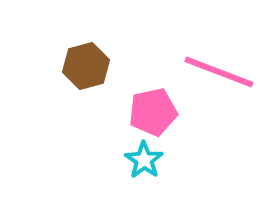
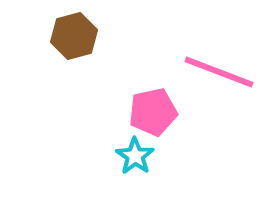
brown hexagon: moved 12 px left, 30 px up
cyan star: moved 9 px left, 4 px up
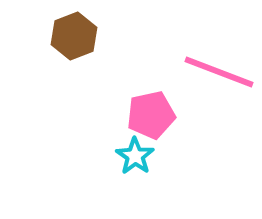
brown hexagon: rotated 6 degrees counterclockwise
pink pentagon: moved 2 px left, 3 px down
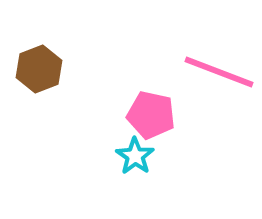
brown hexagon: moved 35 px left, 33 px down
pink pentagon: rotated 24 degrees clockwise
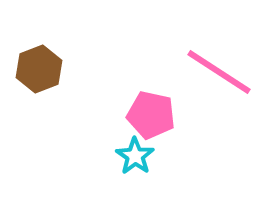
pink line: rotated 12 degrees clockwise
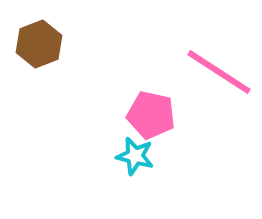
brown hexagon: moved 25 px up
cyan star: rotated 21 degrees counterclockwise
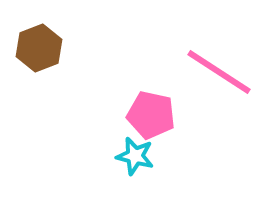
brown hexagon: moved 4 px down
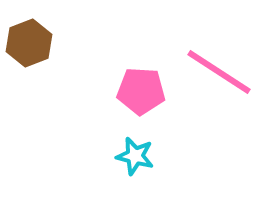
brown hexagon: moved 10 px left, 5 px up
pink pentagon: moved 10 px left, 24 px up; rotated 9 degrees counterclockwise
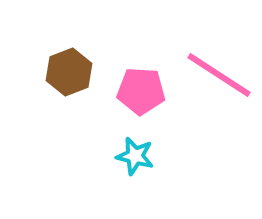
brown hexagon: moved 40 px right, 29 px down
pink line: moved 3 px down
